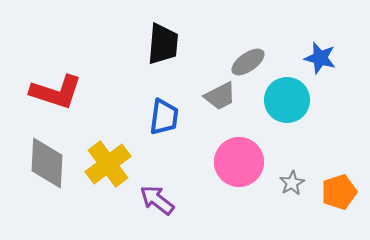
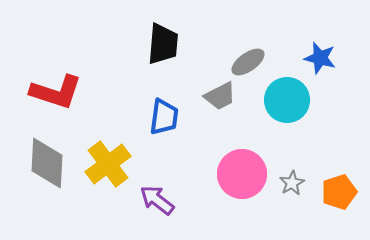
pink circle: moved 3 px right, 12 px down
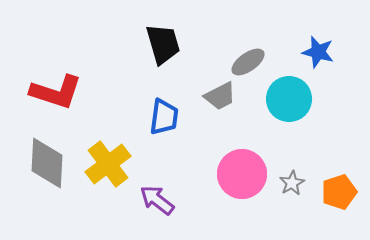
black trapezoid: rotated 21 degrees counterclockwise
blue star: moved 2 px left, 6 px up
cyan circle: moved 2 px right, 1 px up
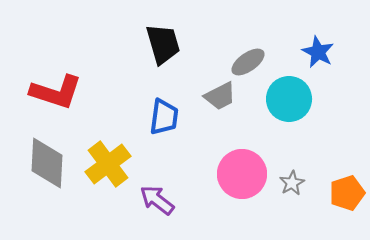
blue star: rotated 12 degrees clockwise
orange pentagon: moved 8 px right, 1 px down
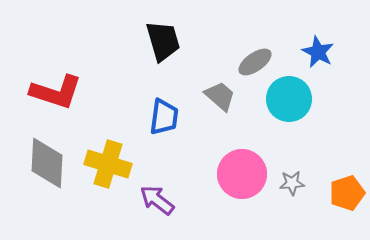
black trapezoid: moved 3 px up
gray ellipse: moved 7 px right
gray trapezoid: rotated 112 degrees counterclockwise
yellow cross: rotated 36 degrees counterclockwise
gray star: rotated 25 degrees clockwise
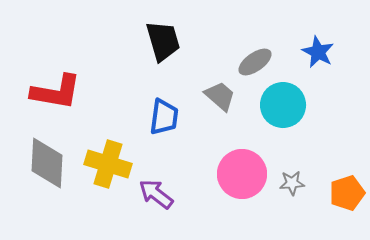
red L-shape: rotated 8 degrees counterclockwise
cyan circle: moved 6 px left, 6 px down
purple arrow: moved 1 px left, 6 px up
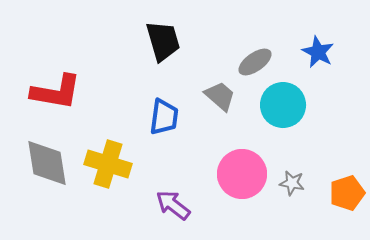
gray diamond: rotated 12 degrees counterclockwise
gray star: rotated 15 degrees clockwise
purple arrow: moved 17 px right, 11 px down
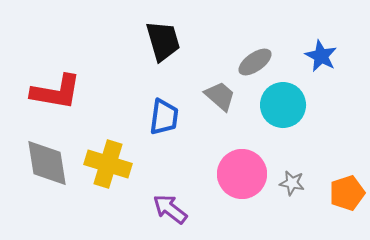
blue star: moved 3 px right, 4 px down
purple arrow: moved 3 px left, 4 px down
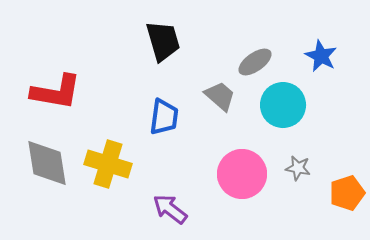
gray star: moved 6 px right, 15 px up
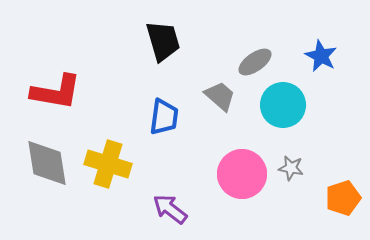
gray star: moved 7 px left
orange pentagon: moved 4 px left, 5 px down
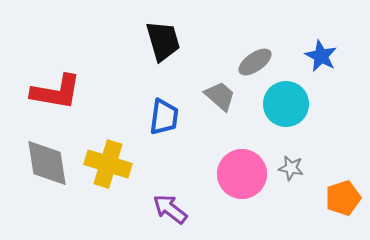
cyan circle: moved 3 px right, 1 px up
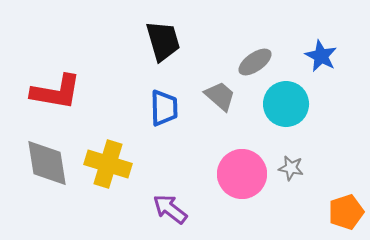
blue trapezoid: moved 9 px up; rotated 9 degrees counterclockwise
orange pentagon: moved 3 px right, 14 px down
